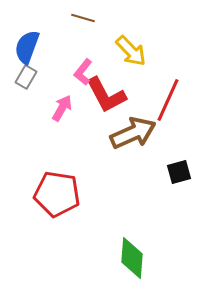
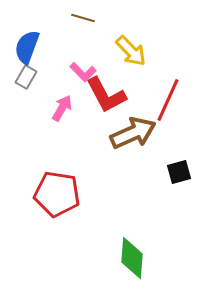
pink L-shape: rotated 84 degrees counterclockwise
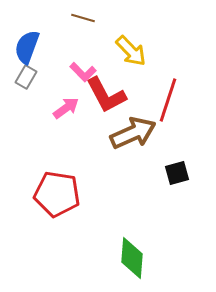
red line: rotated 6 degrees counterclockwise
pink arrow: moved 4 px right; rotated 24 degrees clockwise
black square: moved 2 px left, 1 px down
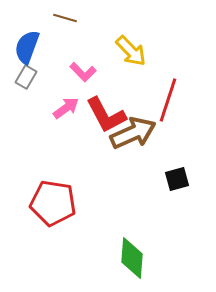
brown line: moved 18 px left
red L-shape: moved 20 px down
black square: moved 6 px down
red pentagon: moved 4 px left, 9 px down
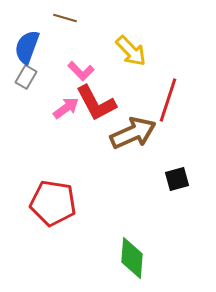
pink L-shape: moved 2 px left, 1 px up
red L-shape: moved 10 px left, 12 px up
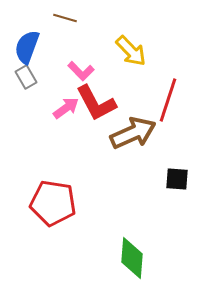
gray rectangle: rotated 60 degrees counterclockwise
black square: rotated 20 degrees clockwise
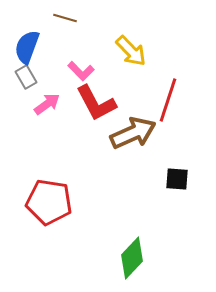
pink arrow: moved 19 px left, 4 px up
red pentagon: moved 4 px left, 1 px up
green diamond: rotated 39 degrees clockwise
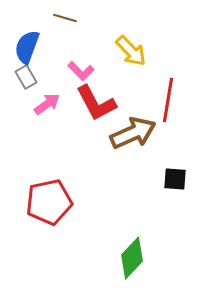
red line: rotated 9 degrees counterclockwise
black square: moved 2 px left
red pentagon: rotated 21 degrees counterclockwise
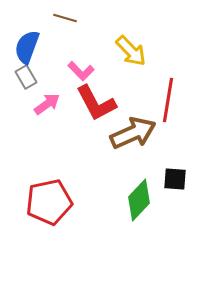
green diamond: moved 7 px right, 58 px up
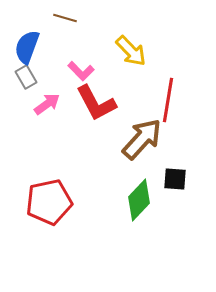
brown arrow: moved 9 px right, 6 px down; rotated 24 degrees counterclockwise
